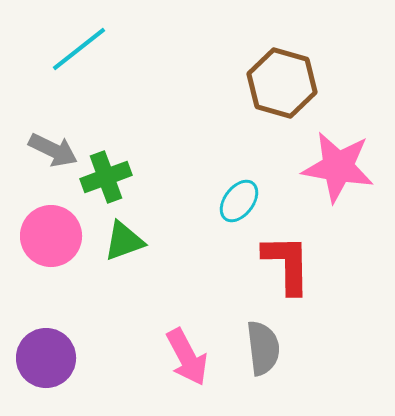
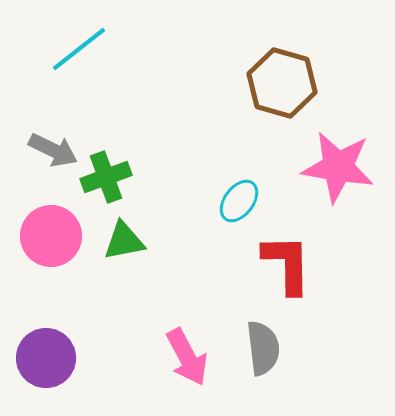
green triangle: rotated 9 degrees clockwise
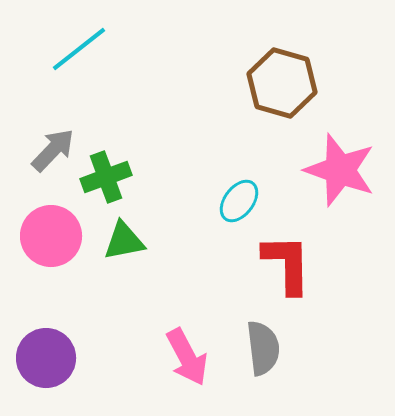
gray arrow: rotated 72 degrees counterclockwise
pink star: moved 2 px right, 3 px down; rotated 10 degrees clockwise
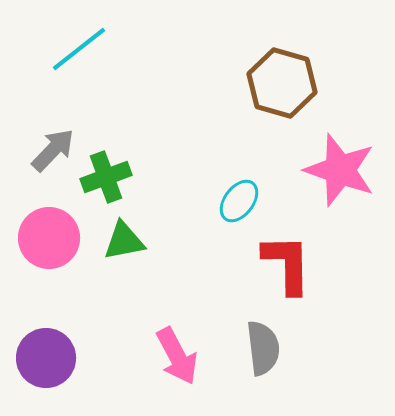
pink circle: moved 2 px left, 2 px down
pink arrow: moved 10 px left, 1 px up
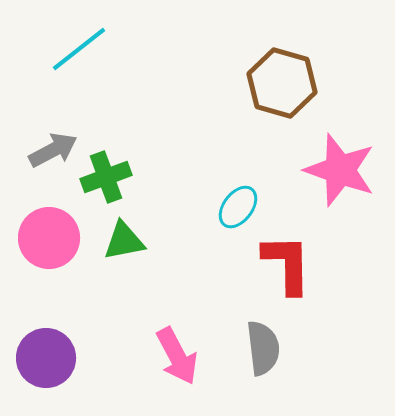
gray arrow: rotated 18 degrees clockwise
cyan ellipse: moved 1 px left, 6 px down
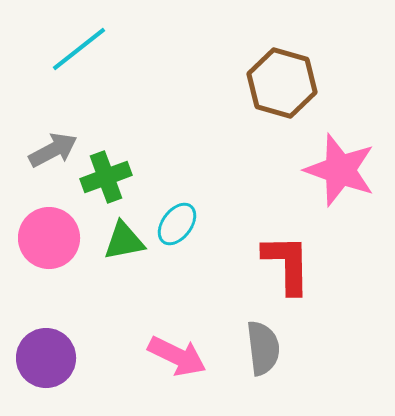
cyan ellipse: moved 61 px left, 17 px down
pink arrow: rotated 36 degrees counterclockwise
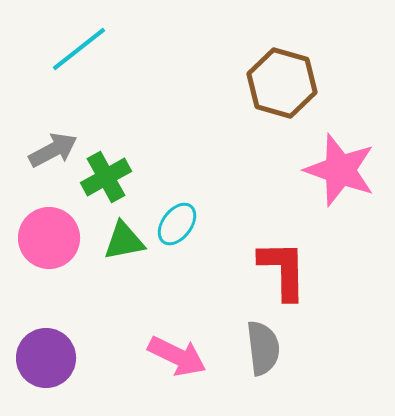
green cross: rotated 9 degrees counterclockwise
red L-shape: moved 4 px left, 6 px down
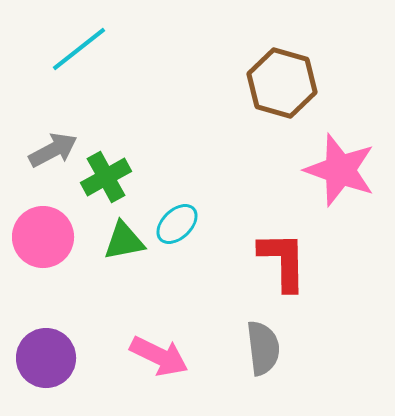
cyan ellipse: rotated 9 degrees clockwise
pink circle: moved 6 px left, 1 px up
red L-shape: moved 9 px up
pink arrow: moved 18 px left
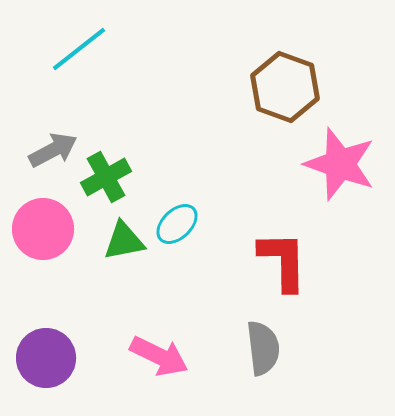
brown hexagon: moved 3 px right, 4 px down; rotated 4 degrees clockwise
pink star: moved 6 px up
pink circle: moved 8 px up
